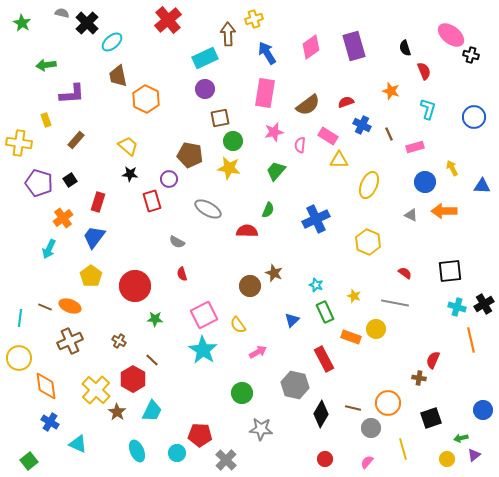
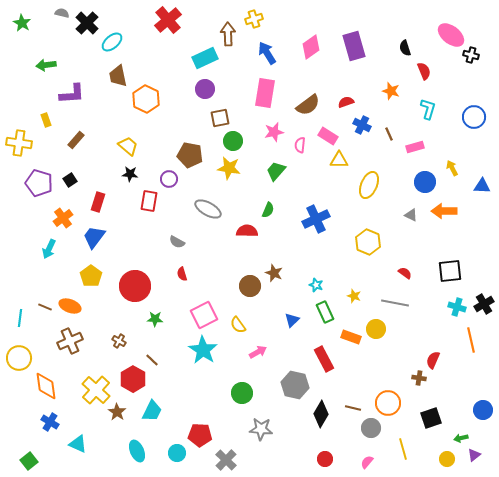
red rectangle at (152, 201): moved 3 px left; rotated 25 degrees clockwise
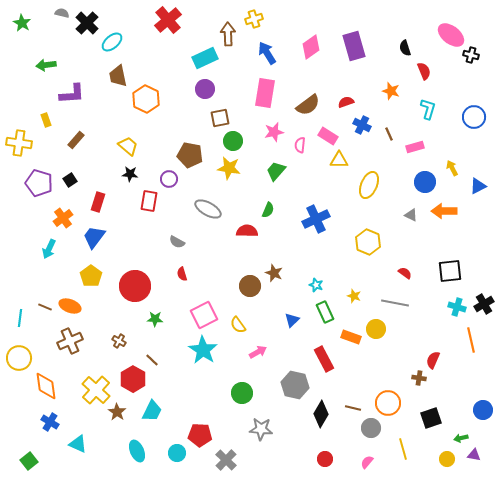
blue triangle at (482, 186): moved 4 px left; rotated 30 degrees counterclockwise
purple triangle at (474, 455): rotated 48 degrees clockwise
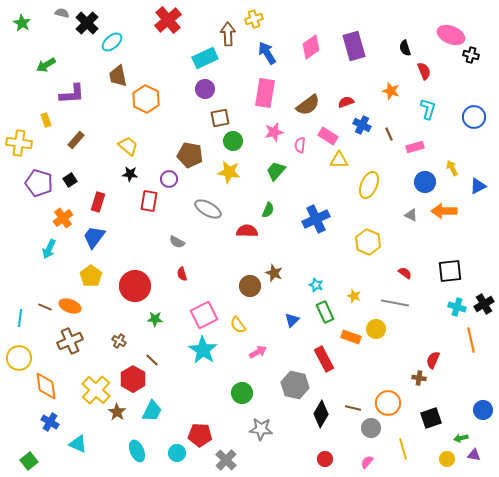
pink ellipse at (451, 35): rotated 16 degrees counterclockwise
green arrow at (46, 65): rotated 24 degrees counterclockwise
yellow star at (229, 168): moved 4 px down
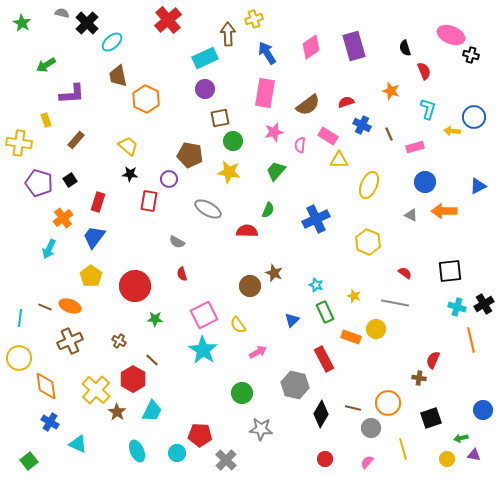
yellow arrow at (452, 168): moved 37 px up; rotated 56 degrees counterclockwise
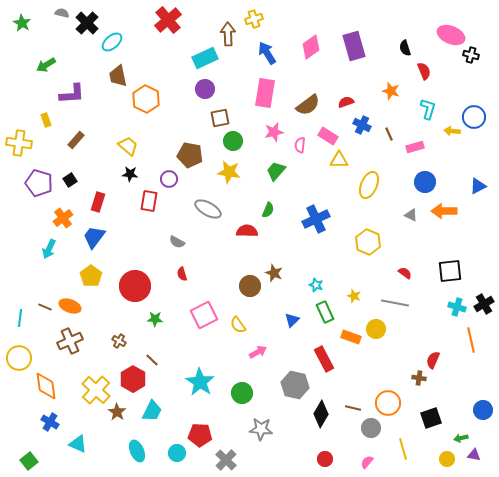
cyan star at (203, 350): moved 3 px left, 32 px down
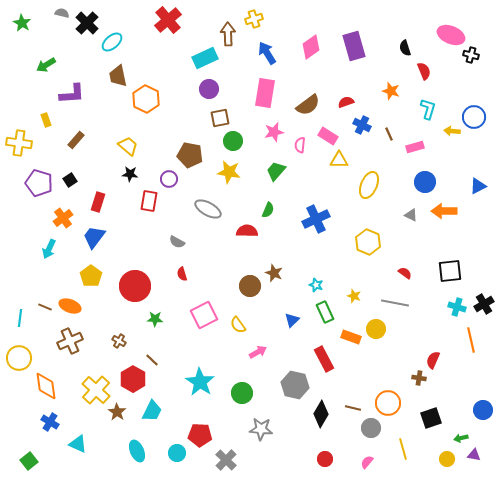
purple circle at (205, 89): moved 4 px right
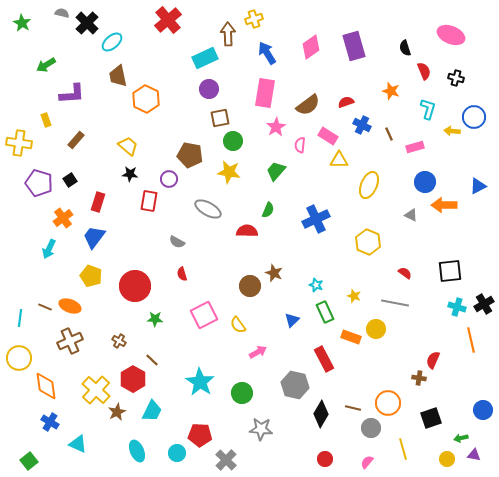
black cross at (471, 55): moved 15 px left, 23 px down
pink star at (274, 132): moved 2 px right, 5 px up; rotated 18 degrees counterclockwise
orange arrow at (444, 211): moved 6 px up
yellow pentagon at (91, 276): rotated 15 degrees counterclockwise
brown star at (117, 412): rotated 12 degrees clockwise
